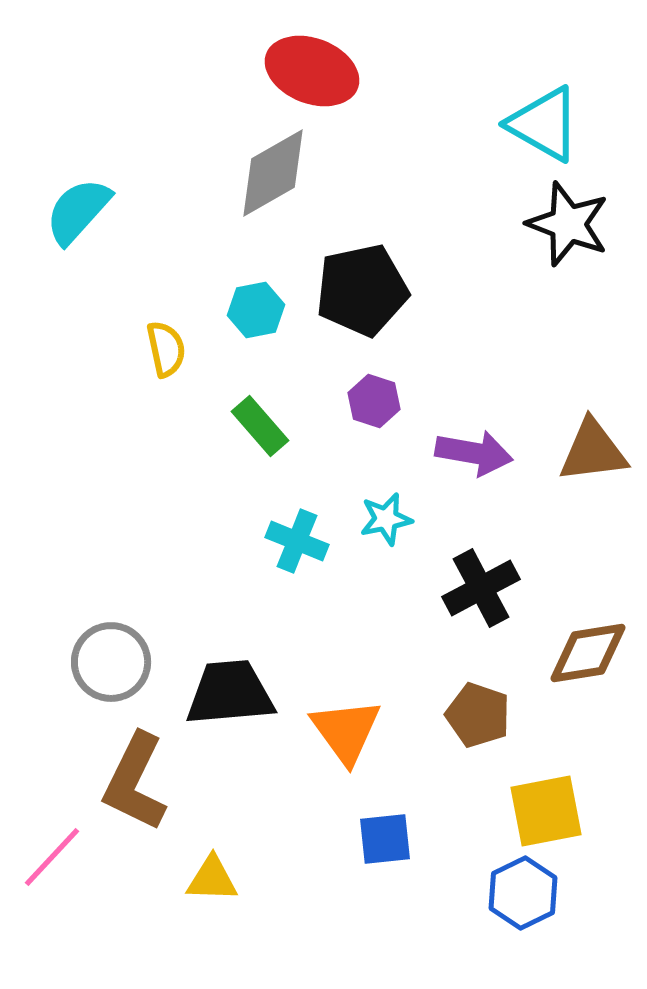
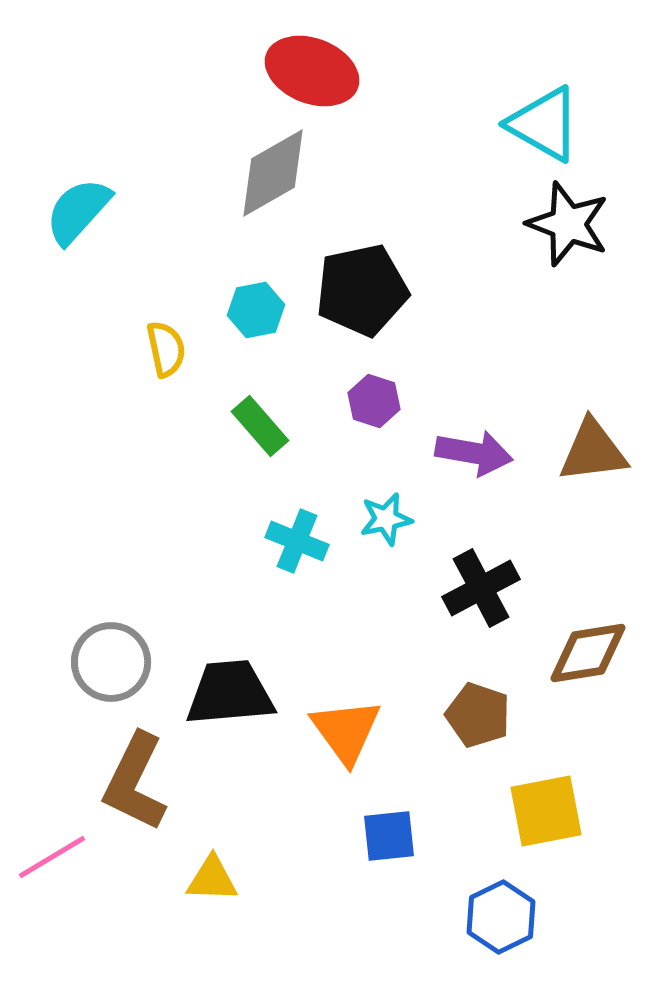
blue square: moved 4 px right, 3 px up
pink line: rotated 16 degrees clockwise
blue hexagon: moved 22 px left, 24 px down
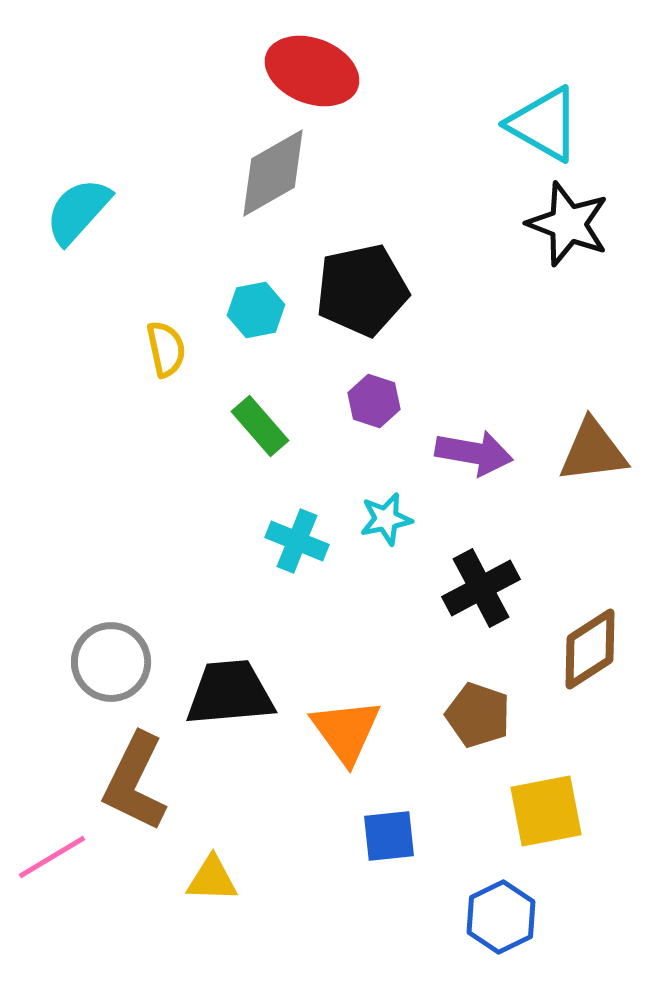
brown diamond: moved 2 px right, 4 px up; rotated 24 degrees counterclockwise
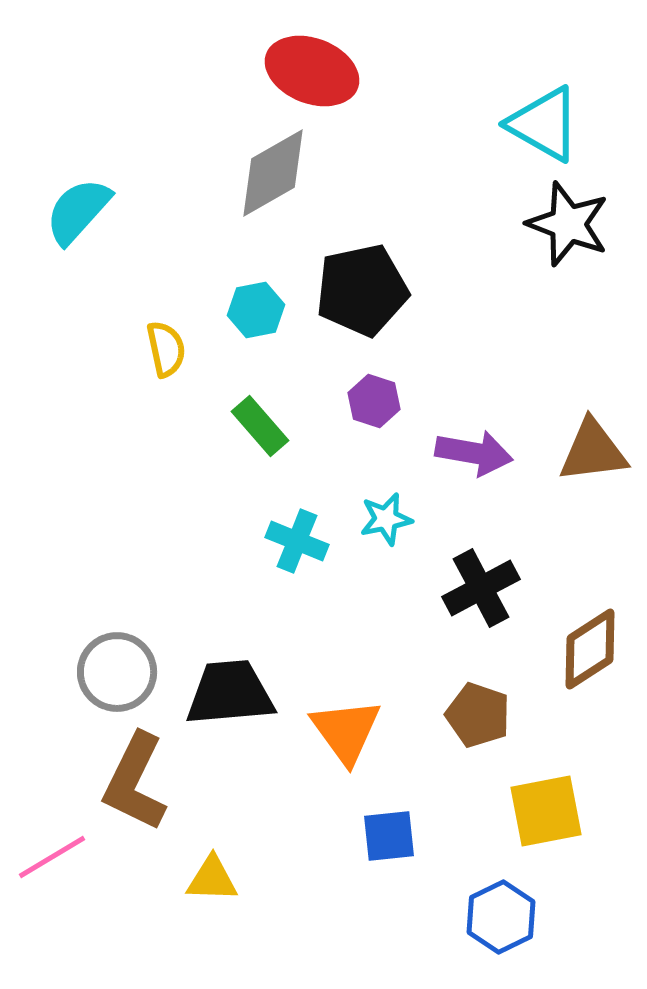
gray circle: moved 6 px right, 10 px down
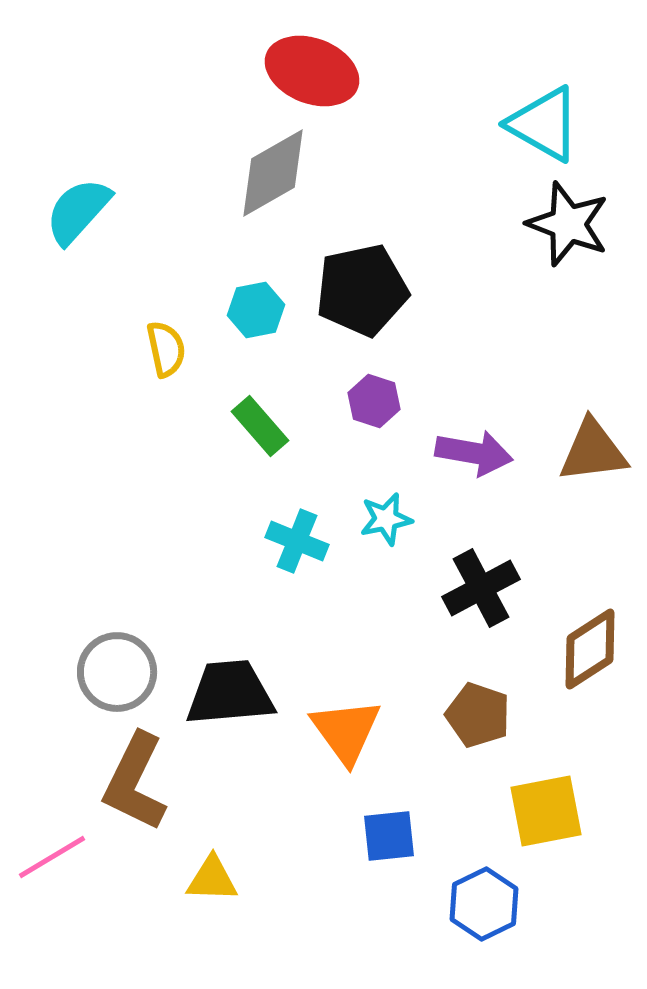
blue hexagon: moved 17 px left, 13 px up
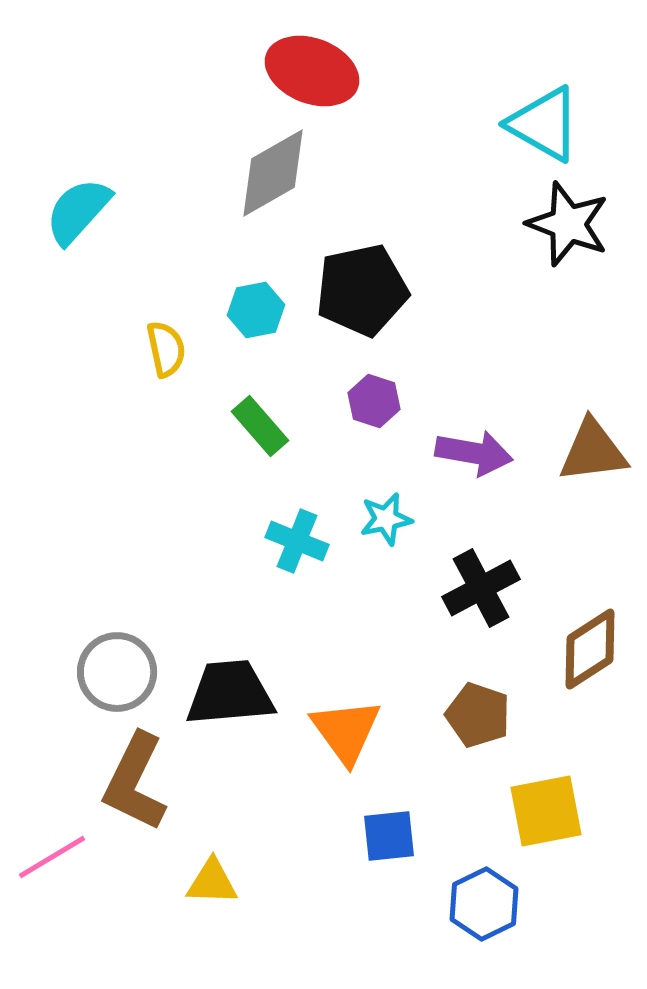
yellow triangle: moved 3 px down
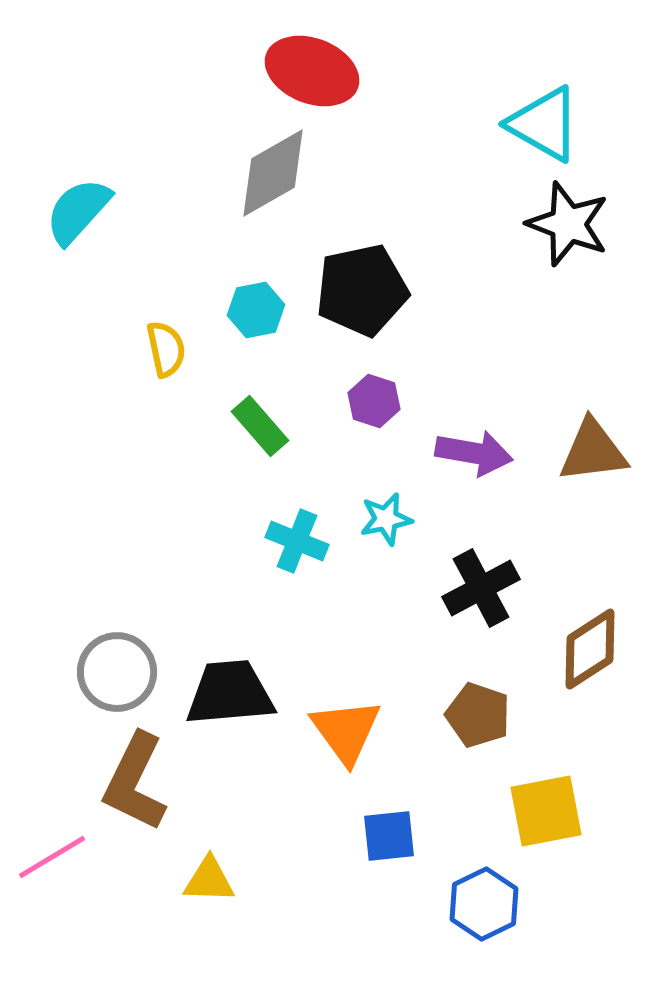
yellow triangle: moved 3 px left, 2 px up
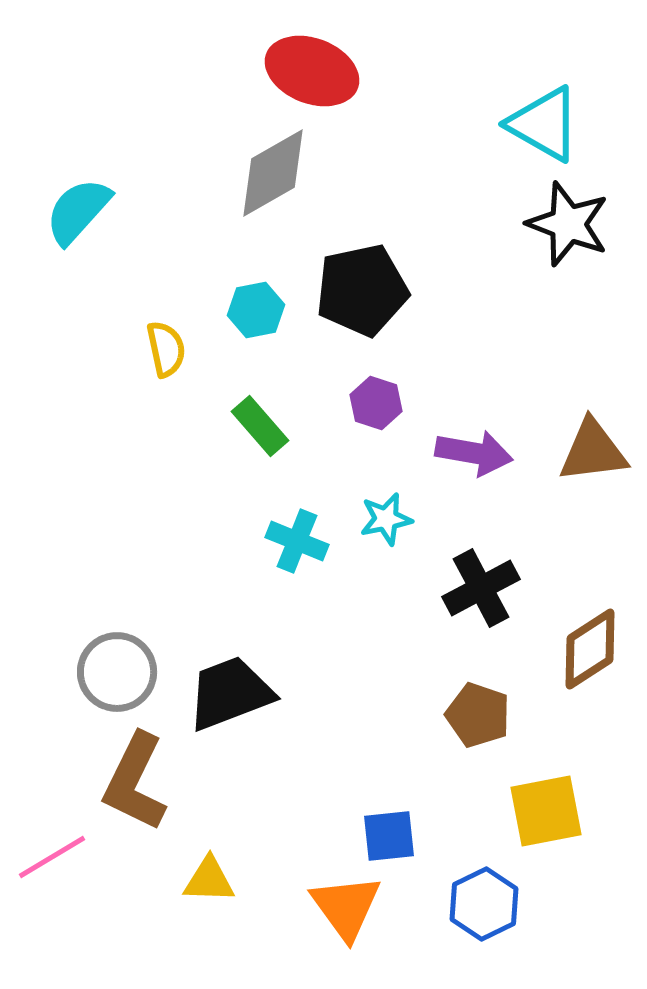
purple hexagon: moved 2 px right, 2 px down
black trapezoid: rotated 16 degrees counterclockwise
orange triangle: moved 176 px down
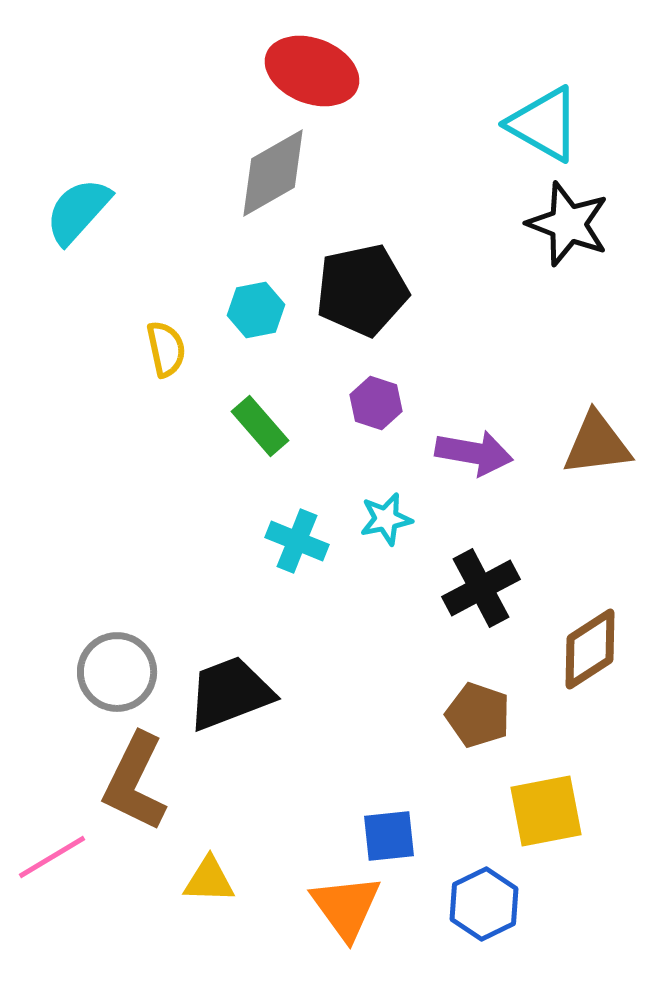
brown triangle: moved 4 px right, 7 px up
